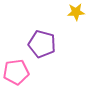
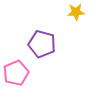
pink pentagon: moved 1 px down; rotated 15 degrees counterclockwise
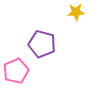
pink pentagon: moved 2 px up
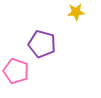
pink pentagon: rotated 30 degrees counterclockwise
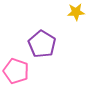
purple pentagon: rotated 16 degrees clockwise
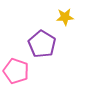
yellow star: moved 11 px left, 5 px down
